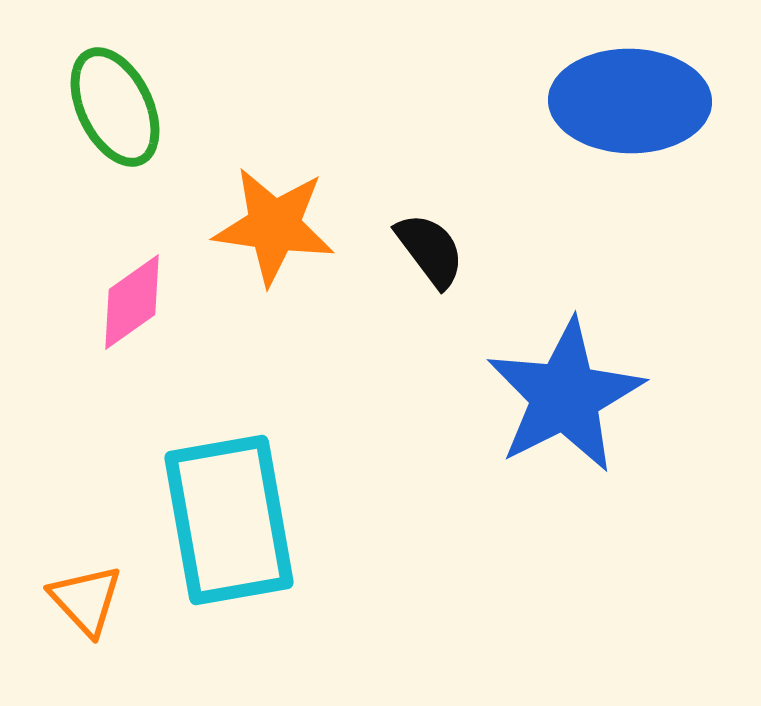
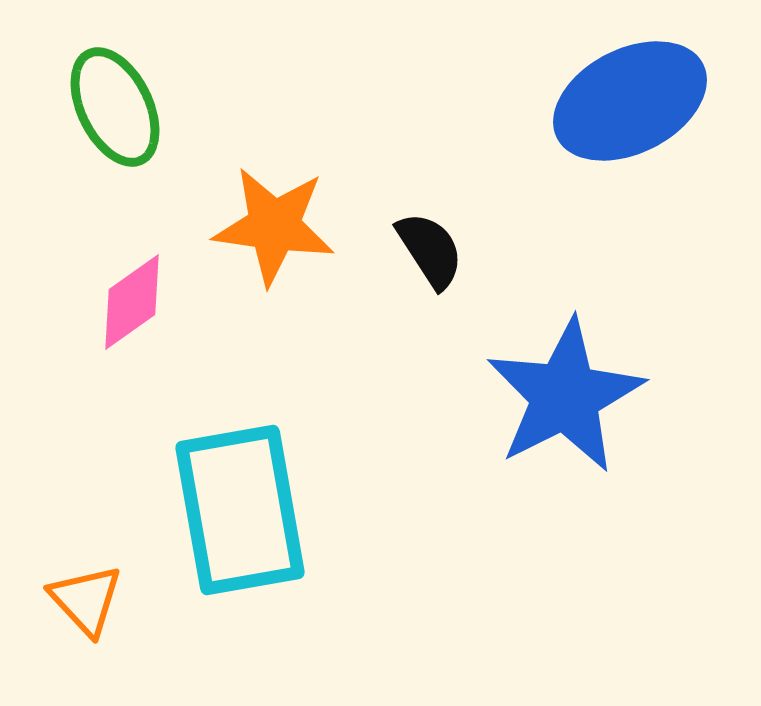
blue ellipse: rotated 28 degrees counterclockwise
black semicircle: rotated 4 degrees clockwise
cyan rectangle: moved 11 px right, 10 px up
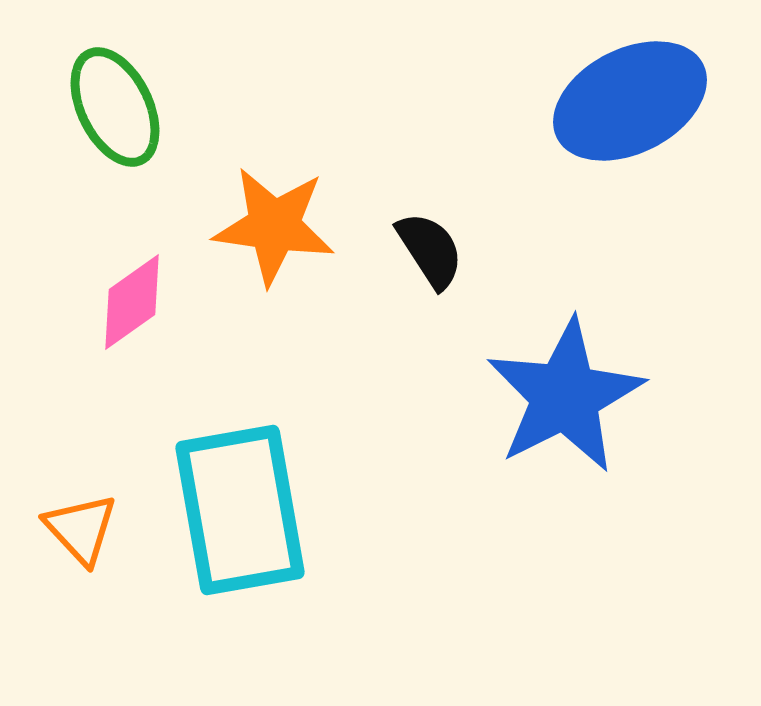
orange triangle: moved 5 px left, 71 px up
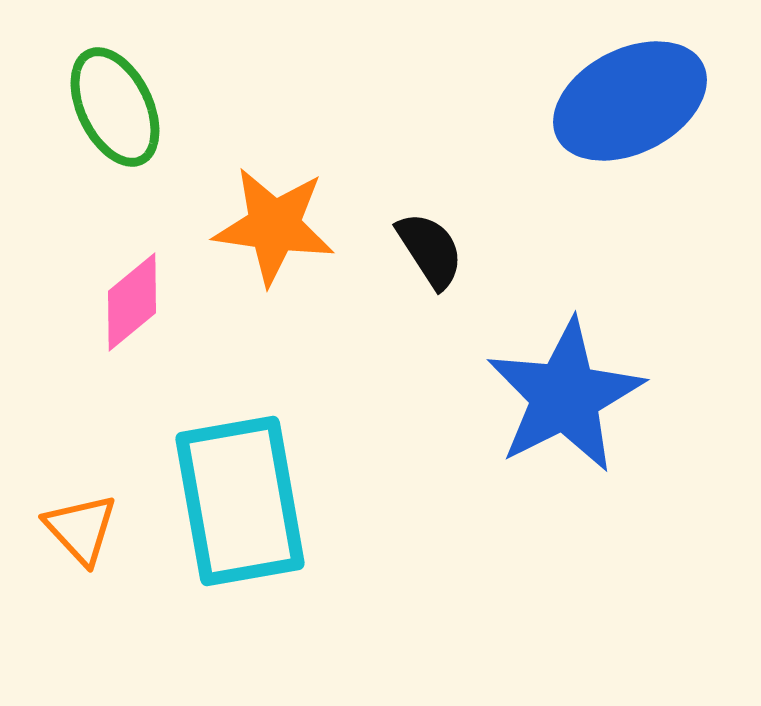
pink diamond: rotated 4 degrees counterclockwise
cyan rectangle: moved 9 px up
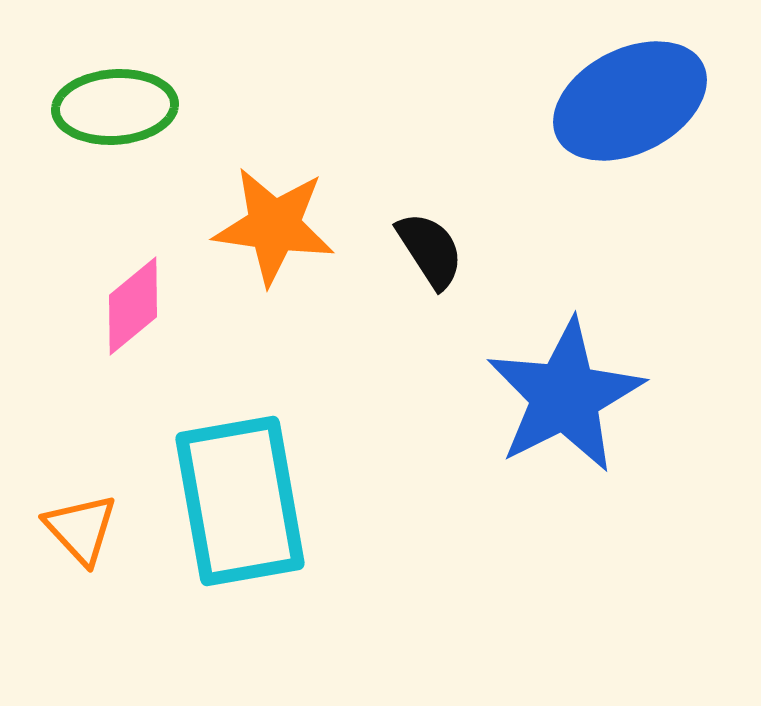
green ellipse: rotated 68 degrees counterclockwise
pink diamond: moved 1 px right, 4 px down
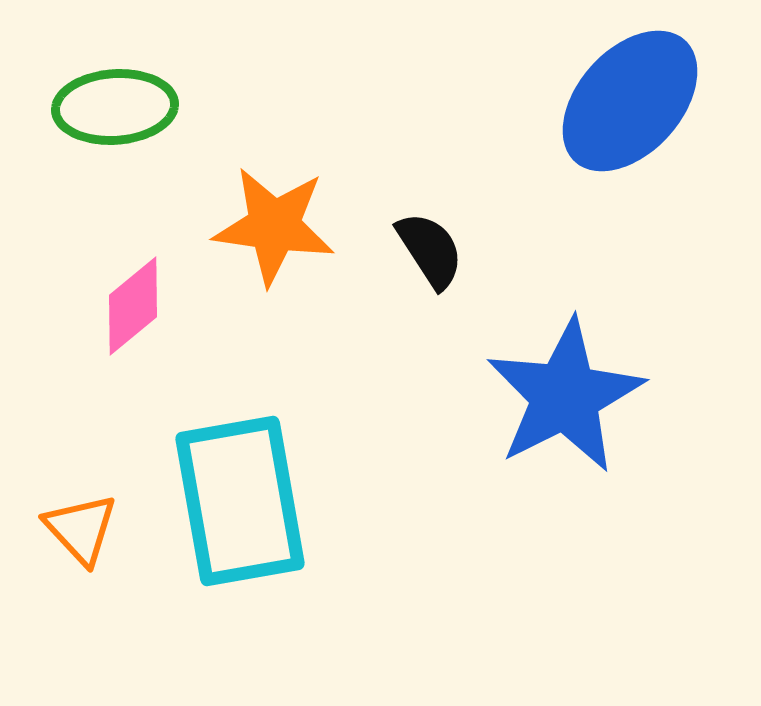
blue ellipse: rotated 21 degrees counterclockwise
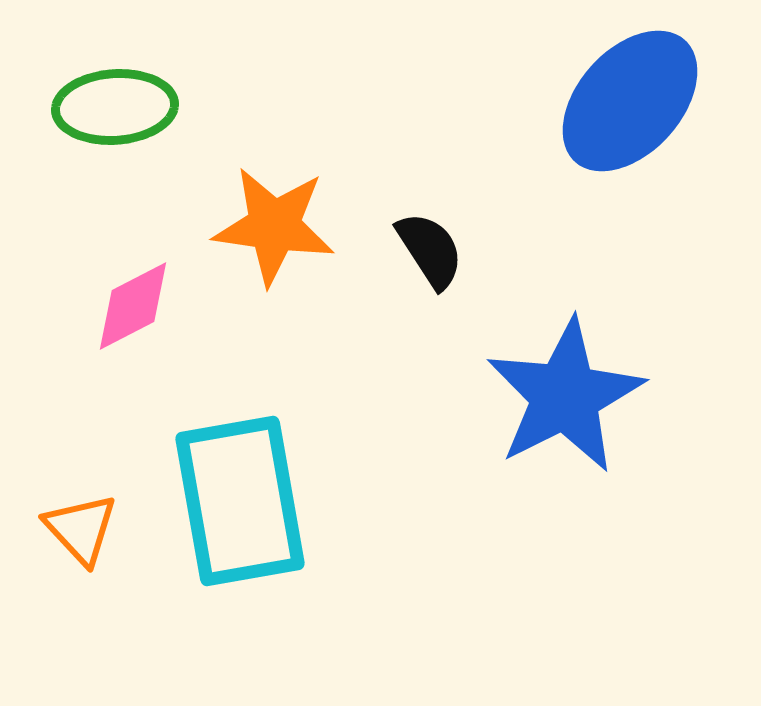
pink diamond: rotated 12 degrees clockwise
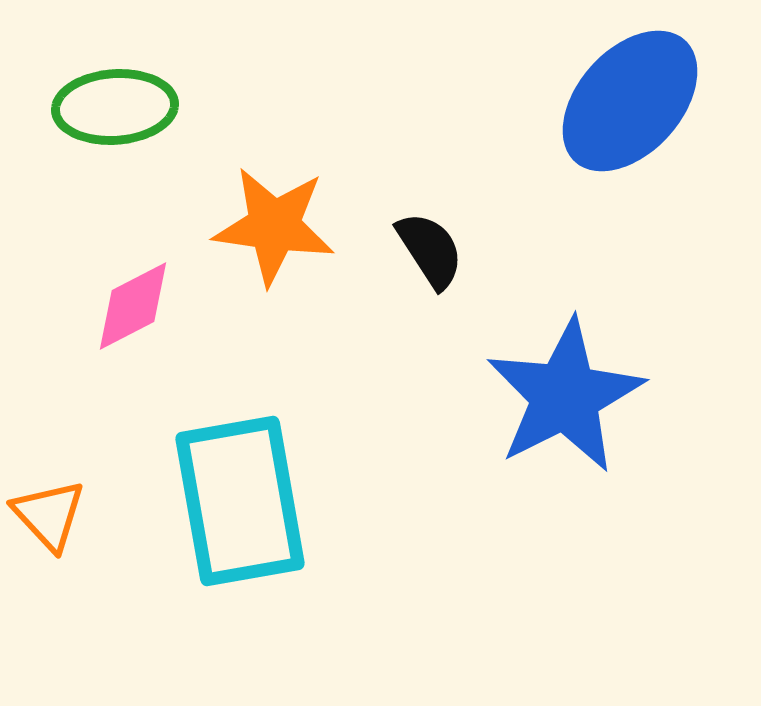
orange triangle: moved 32 px left, 14 px up
